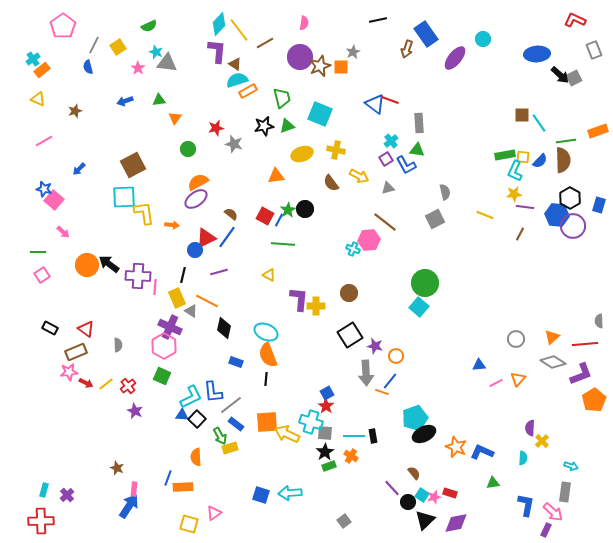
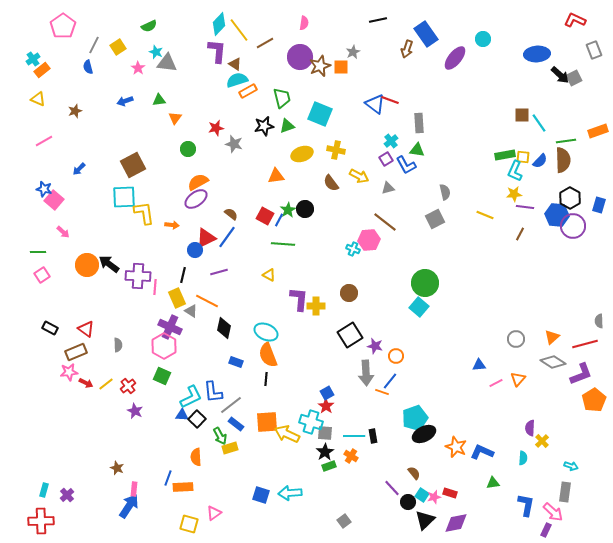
red line at (585, 344): rotated 10 degrees counterclockwise
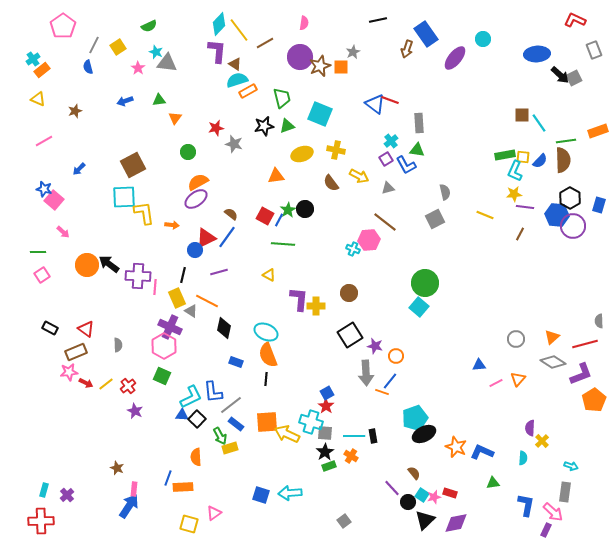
green circle at (188, 149): moved 3 px down
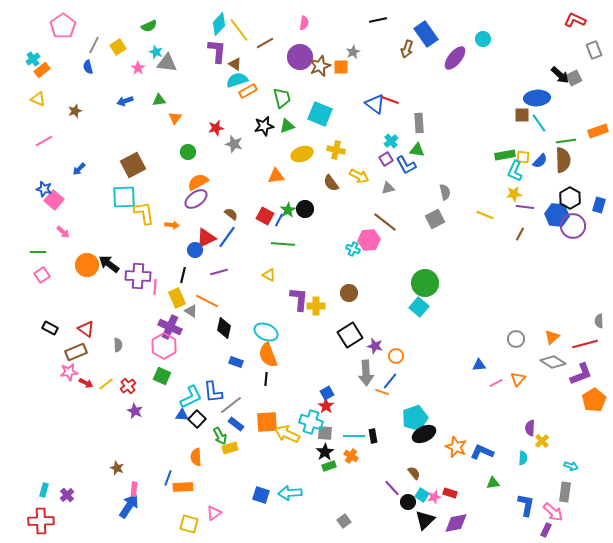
blue ellipse at (537, 54): moved 44 px down
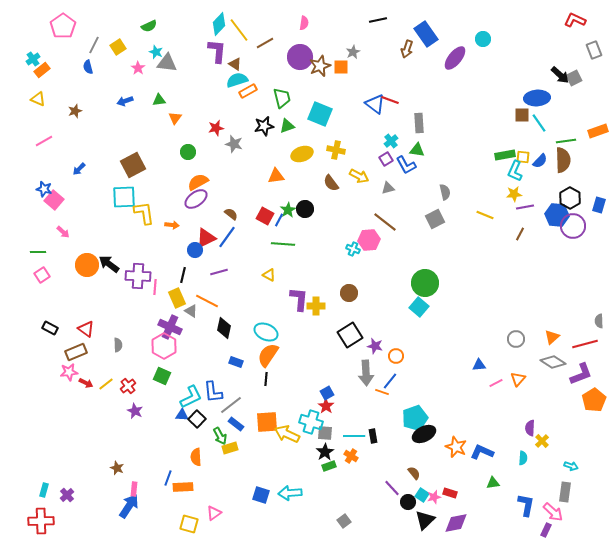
purple line at (525, 207): rotated 18 degrees counterclockwise
orange semicircle at (268, 355): rotated 55 degrees clockwise
